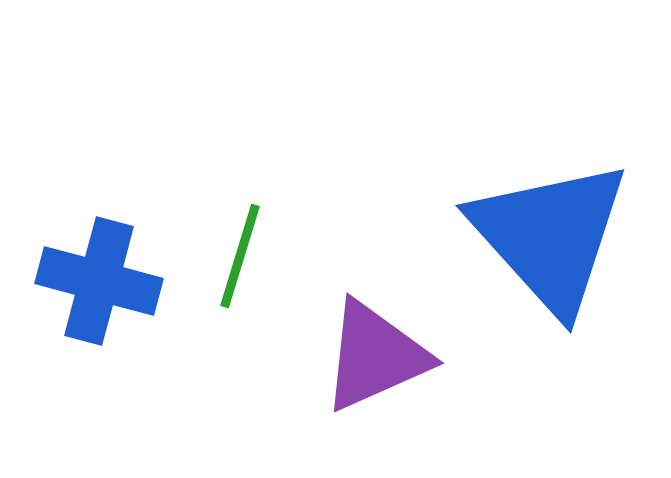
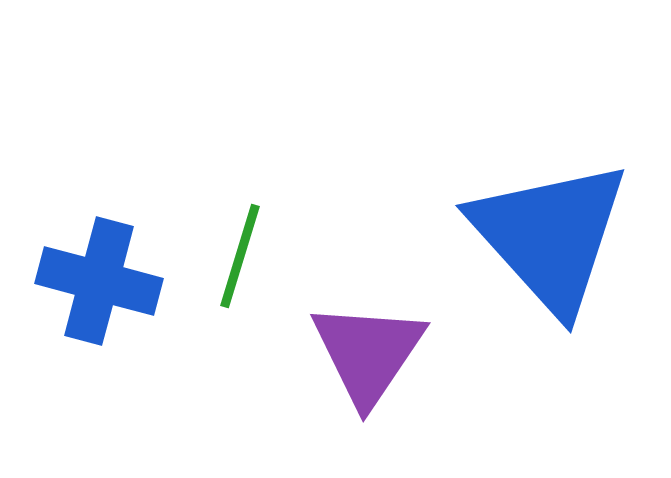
purple triangle: moved 7 px left, 3 px up; rotated 32 degrees counterclockwise
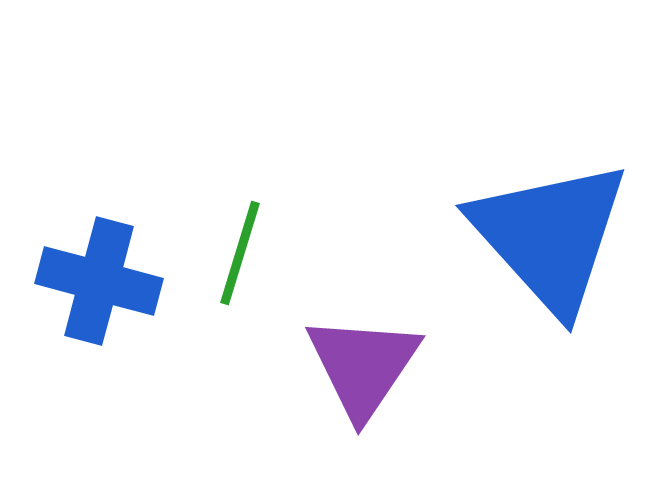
green line: moved 3 px up
purple triangle: moved 5 px left, 13 px down
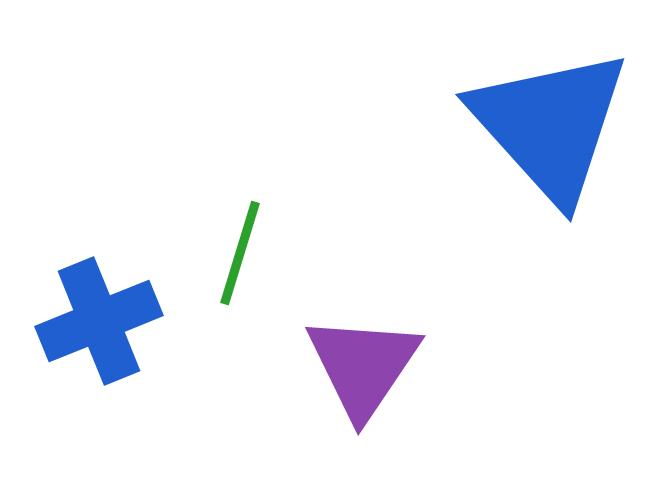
blue triangle: moved 111 px up
blue cross: moved 40 px down; rotated 37 degrees counterclockwise
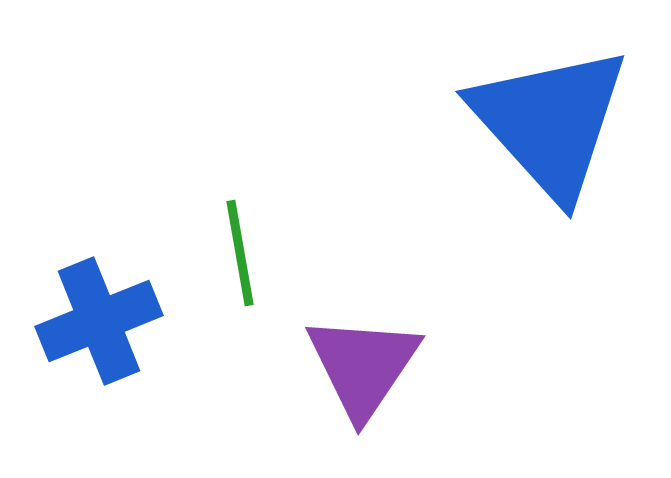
blue triangle: moved 3 px up
green line: rotated 27 degrees counterclockwise
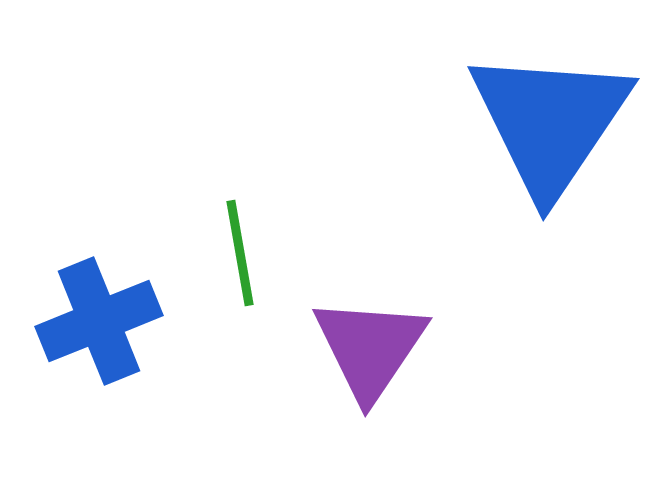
blue triangle: rotated 16 degrees clockwise
purple triangle: moved 7 px right, 18 px up
